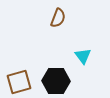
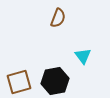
black hexagon: moved 1 px left; rotated 12 degrees counterclockwise
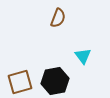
brown square: moved 1 px right
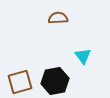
brown semicircle: rotated 114 degrees counterclockwise
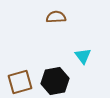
brown semicircle: moved 2 px left, 1 px up
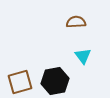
brown semicircle: moved 20 px right, 5 px down
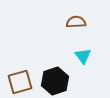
black hexagon: rotated 8 degrees counterclockwise
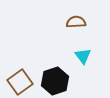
brown square: rotated 20 degrees counterclockwise
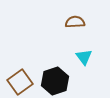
brown semicircle: moved 1 px left
cyan triangle: moved 1 px right, 1 px down
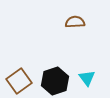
cyan triangle: moved 3 px right, 21 px down
brown square: moved 1 px left, 1 px up
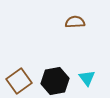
black hexagon: rotated 8 degrees clockwise
